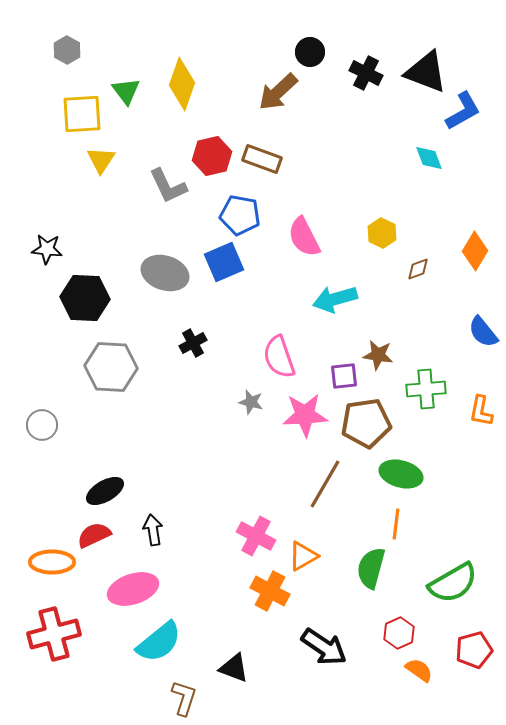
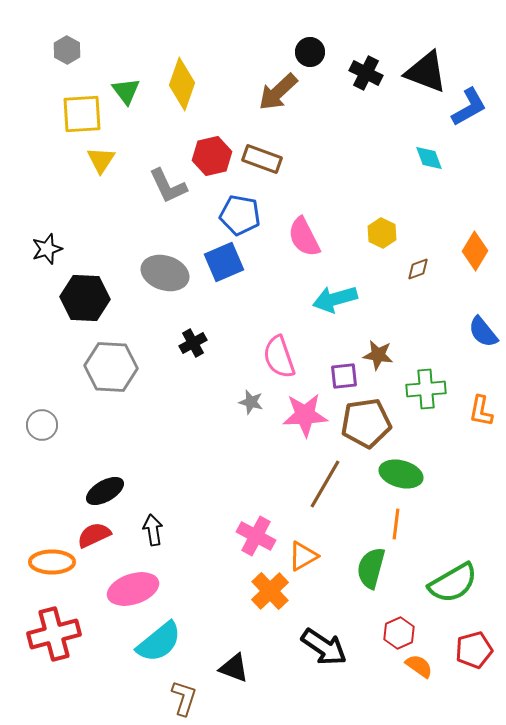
blue L-shape at (463, 111): moved 6 px right, 4 px up
black star at (47, 249): rotated 24 degrees counterclockwise
orange cross at (270, 591): rotated 18 degrees clockwise
orange semicircle at (419, 670): moved 4 px up
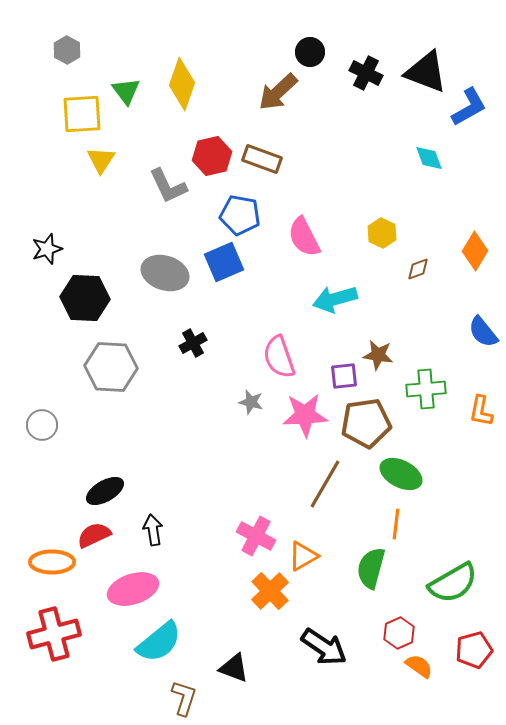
green ellipse at (401, 474): rotated 12 degrees clockwise
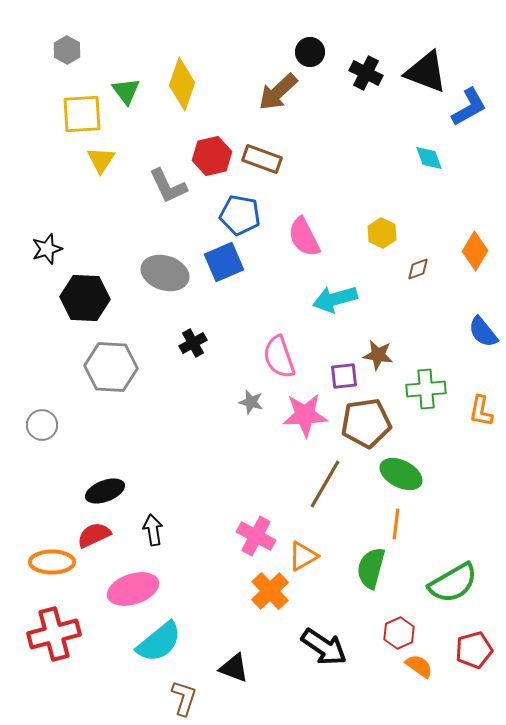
black ellipse at (105, 491): rotated 9 degrees clockwise
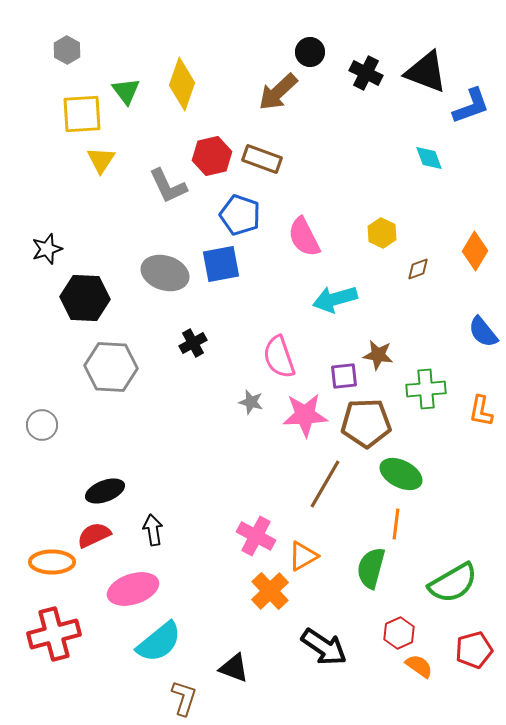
blue L-shape at (469, 107): moved 2 px right, 1 px up; rotated 9 degrees clockwise
blue pentagon at (240, 215): rotated 9 degrees clockwise
blue square at (224, 262): moved 3 px left, 2 px down; rotated 12 degrees clockwise
brown pentagon at (366, 423): rotated 6 degrees clockwise
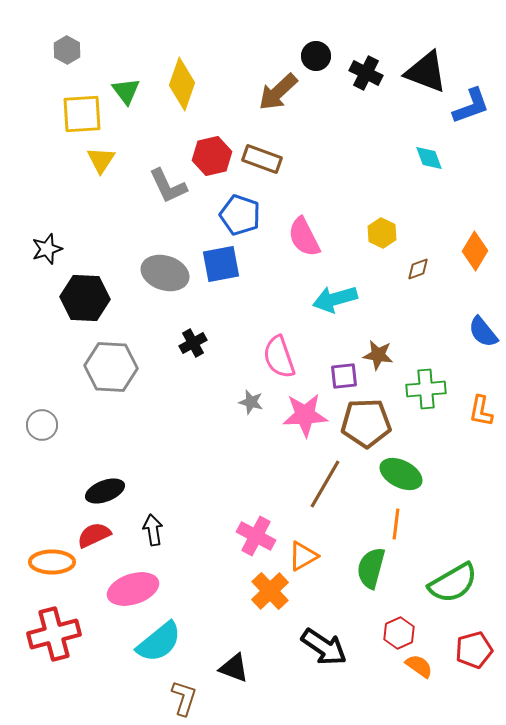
black circle at (310, 52): moved 6 px right, 4 px down
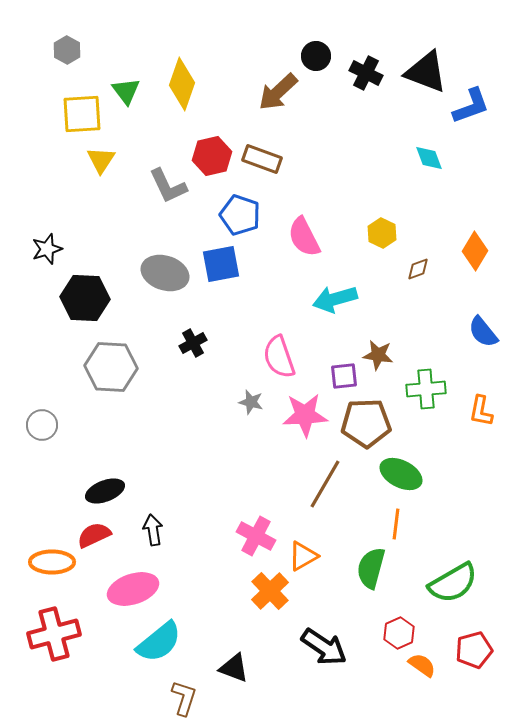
orange semicircle at (419, 666): moved 3 px right, 1 px up
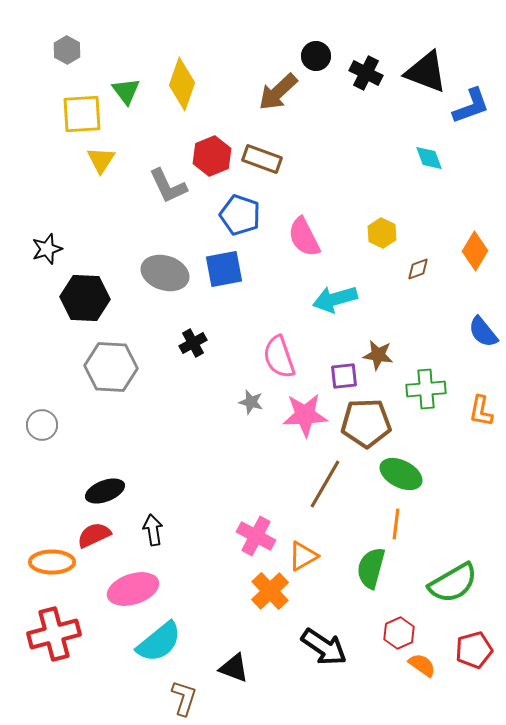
red hexagon at (212, 156): rotated 9 degrees counterclockwise
blue square at (221, 264): moved 3 px right, 5 px down
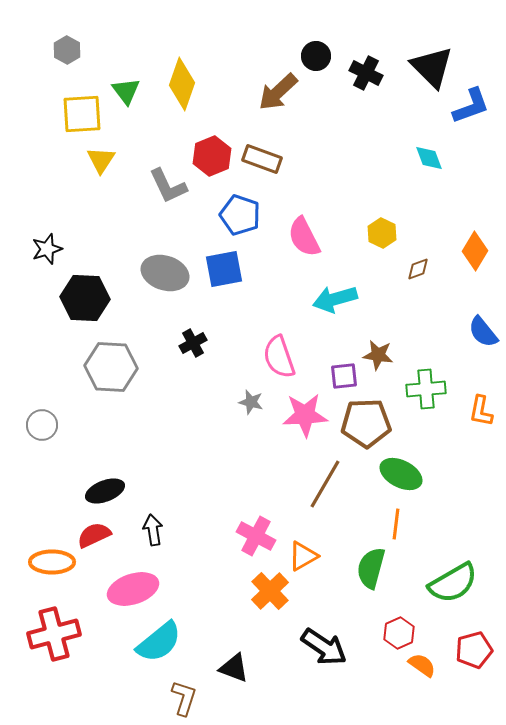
black triangle at (426, 72): moved 6 px right, 5 px up; rotated 24 degrees clockwise
